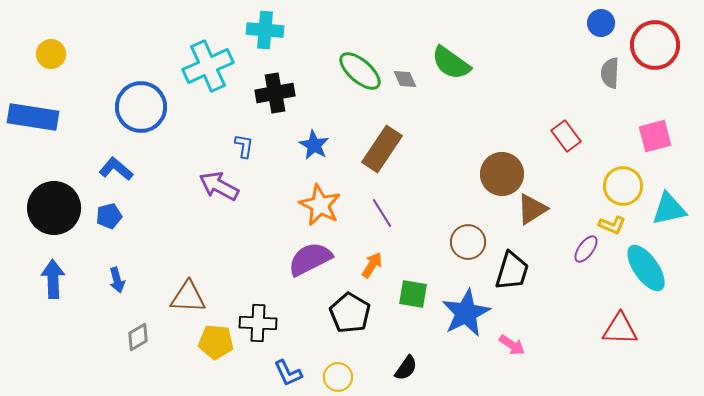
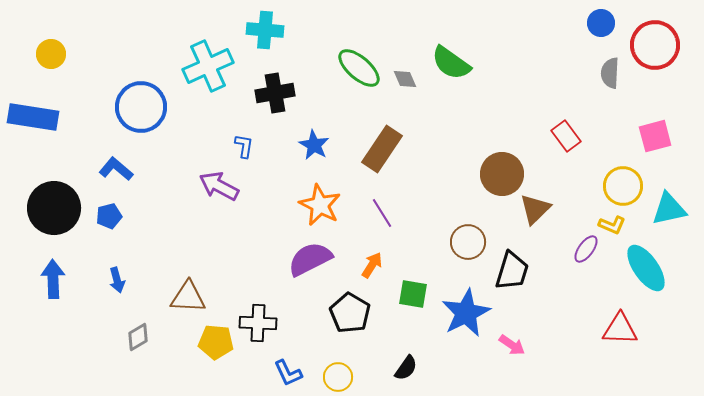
green ellipse at (360, 71): moved 1 px left, 3 px up
brown triangle at (532, 209): moved 3 px right; rotated 12 degrees counterclockwise
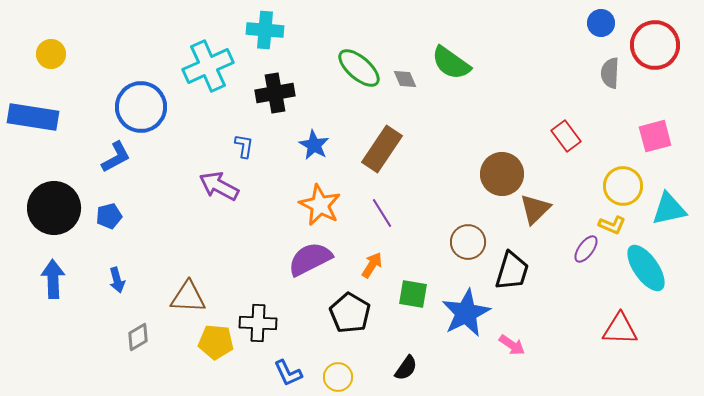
blue L-shape at (116, 169): moved 12 px up; rotated 112 degrees clockwise
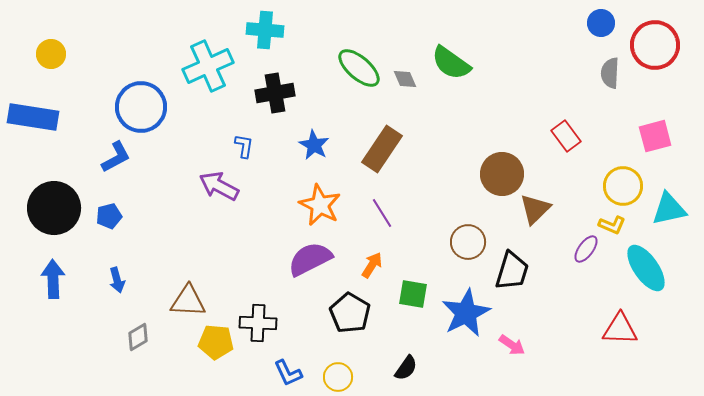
brown triangle at (188, 297): moved 4 px down
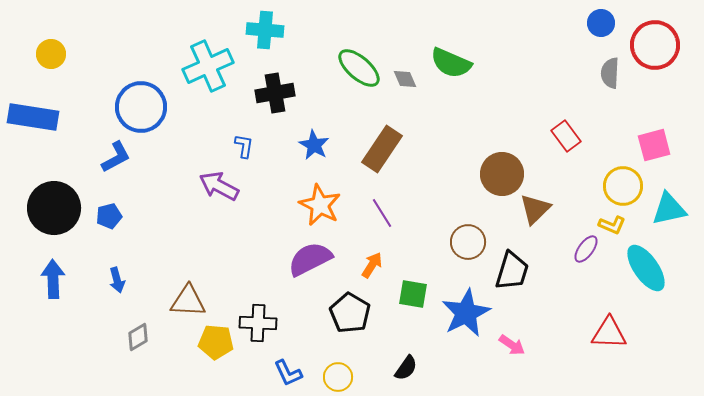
green semicircle at (451, 63): rotated 12 degrees counterclockwise
pink square at (655, 136): moved 1 px left, 9 px down
red triangle at (620, 329): moved 11 px left, 4 px down
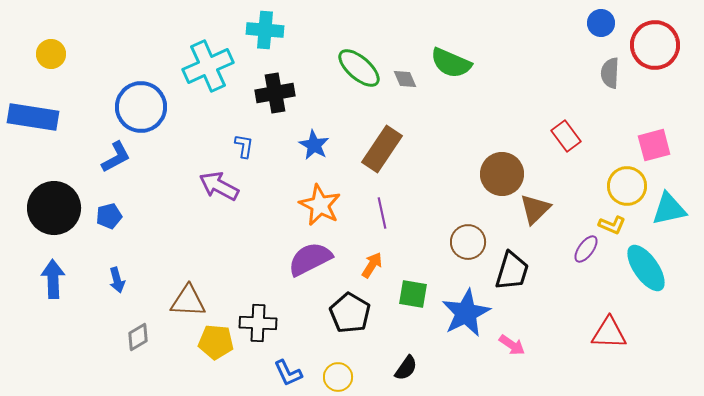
yellow circle at (623, 186): moved 4 px right
purple line at (382, 213): rotated 20 degrees clockwise
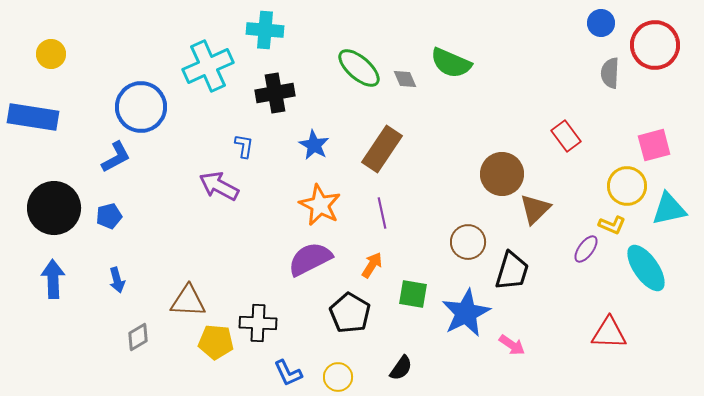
black semicircle at (406, 368): moved 5 px left
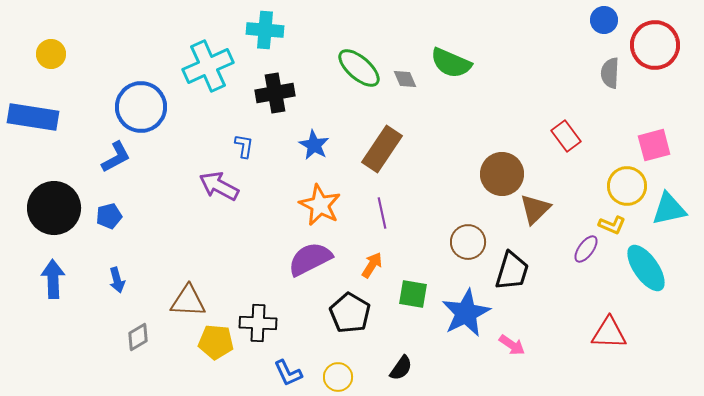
blue circle at (601, 23): moved 3 px right, 3 px up
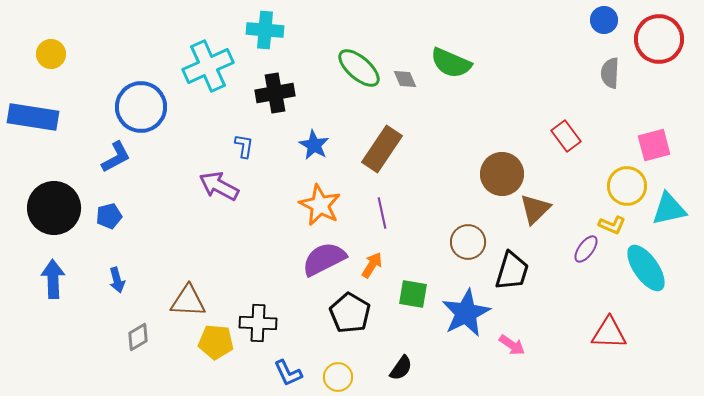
red circle at (655, 45): moved 4 px right, 6 px up
purple semicircle at (310, 259): moved 14 px right
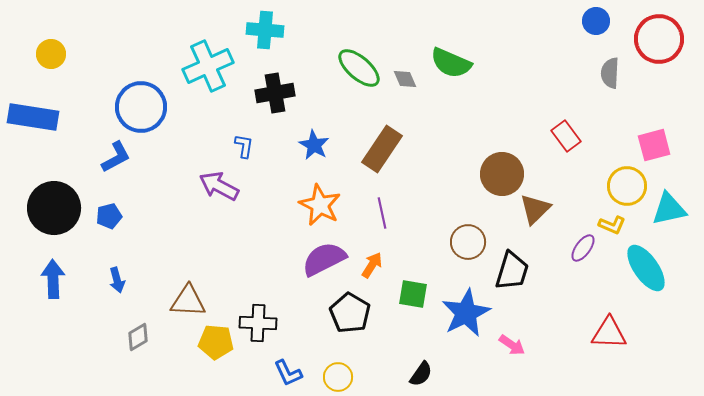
blue circle at (604, 20): moved 8 px left, 1 px down
purple ellipse at (586, 249): moved 3 px left, 1 px up
black semicircle at (401, 368): moved 20 px right, 6 px down
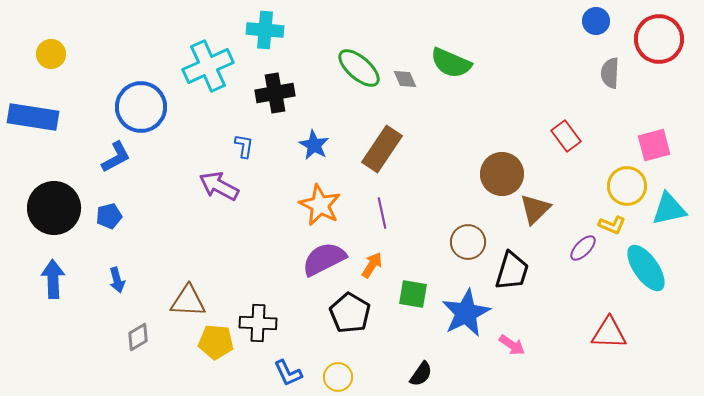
purple ellipse at (583, 248): rotated 8 degrees clockwise
